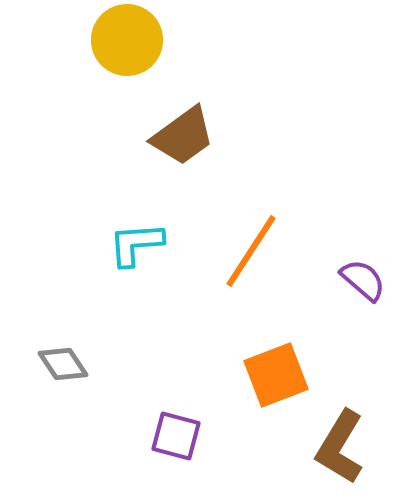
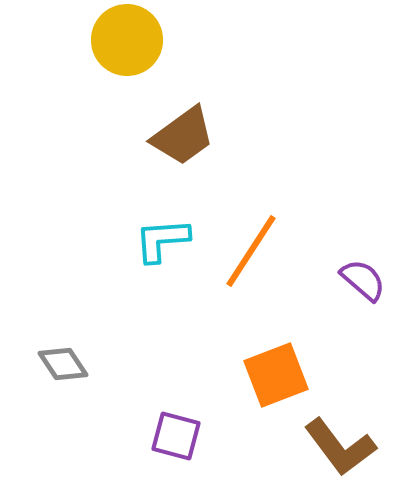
cyan L-shape: moved 26 px right, 4 px up
brown L-shape: rotated 68 degrees counterclockwise
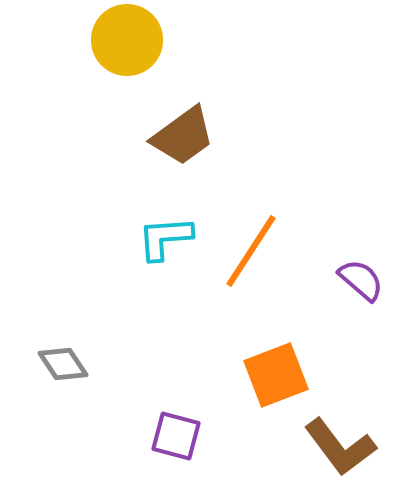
cyan L-shape: moved 3 px right, 2 px up
purple semicircle: moved 2 px left
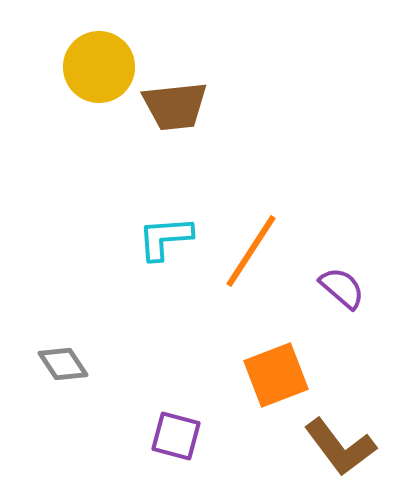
yellow circle: moved 28 px left, 27 px down
brown trapezoid: moved 8 px left, 30 px up; rotated 30 degrees clockwise
purple semicircle: moved 19 px left, 8 px down
